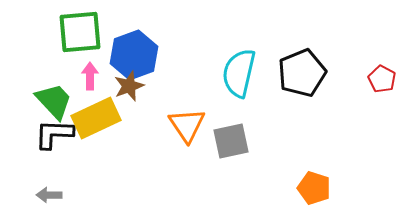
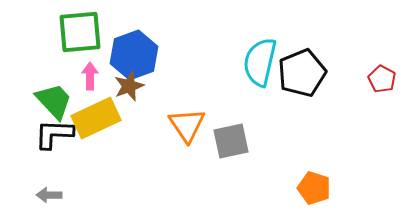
cyan semicircle: moved 21 px right, 11 px up
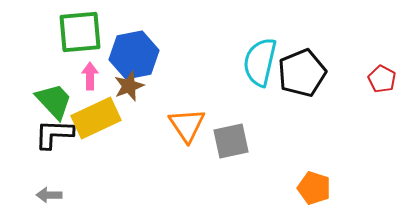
blue hexagon: rotated 9 degrees clockwise
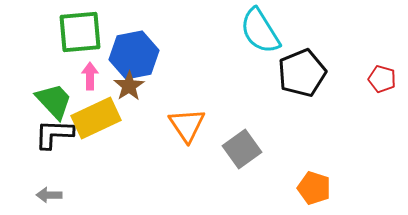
cyan semicircle: moved 31 px up; rotated 45 degrees counterclockwise
red pentagon: rotated 12 degrees counterclockwise
brown star: rotated 12 degrees counterclockwise
gray square: moved 11 px right, 8 px down; rotated 24 degrees counterclockwise
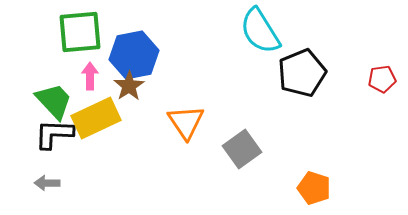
red pentagon: rotated 24 degrees counterclockwise
orange triangle: moved 1 px left, 3 px up
gray arrow: moved 2 px left, 12 px up
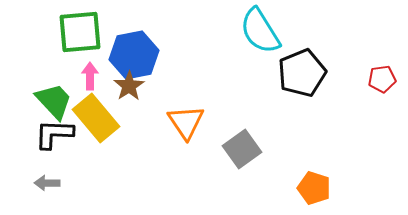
yellow rectangle: rotated 75 degrees clockwise
